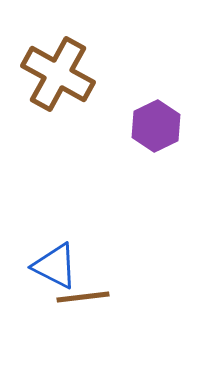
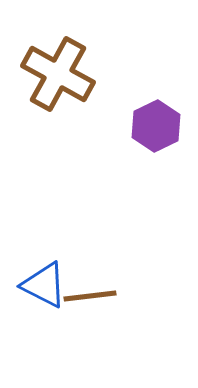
blue triangle: moved 11 px left, 19 px down
brown line: moved 7 px right, 1 px up
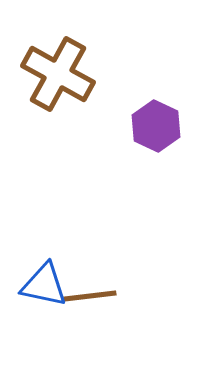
purple hexagon: rotated 9 degrees counterclockwise
blue triangle: rotated 15 degrees counterclockwise
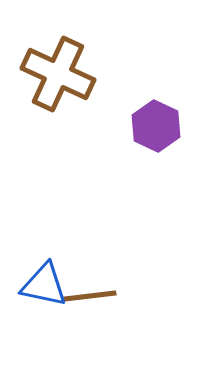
brown cross: rotated 4 degrees counterclockwise
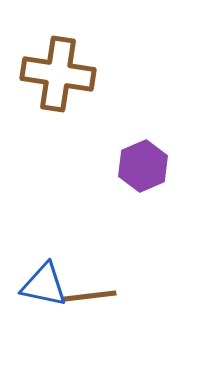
brown cross: rotated 16 degrees counterclockwise
purple hexagon: moved 13 px left, 40 px down; rotated 12 degrees clockwise
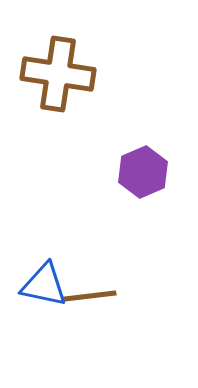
purple hexagon: moved 6 px down
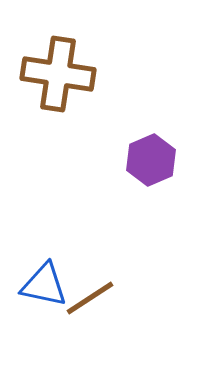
purple hexagon: moved 8 px right, 12 px up
brown line: moved 2 px down; rotated 26 degrees counterclockwise
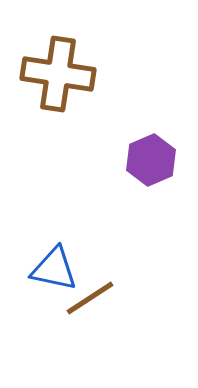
blue triangle: moved 10 px right, 16 px up
